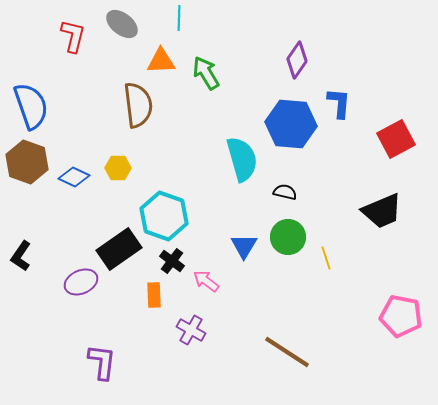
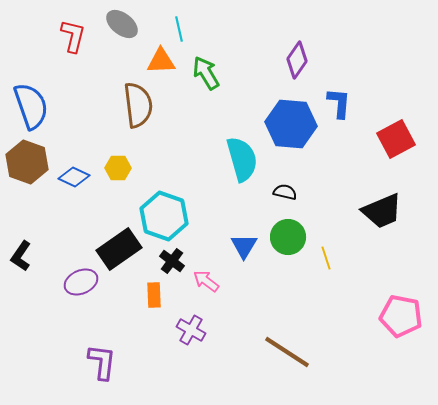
cyan line: moved 11 px down; rotated 15 degrees counterclockwise
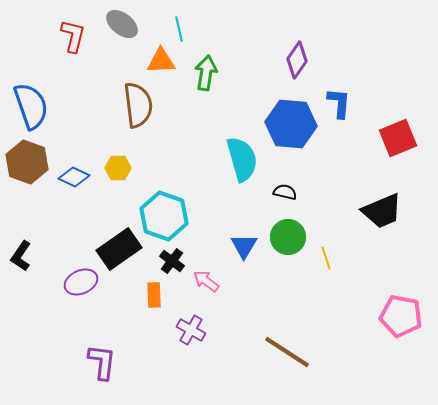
green arrow: rotated 40 degrees clockwise
red square: moved 2 px right, 1 px up; rotated 6 degrees clockwise
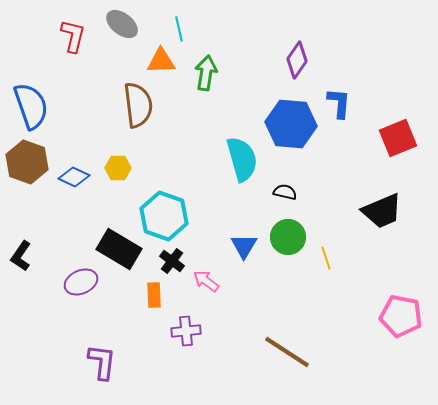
black rectangle: rotated 66 degrees clockwise
purple cross: moved 5 px left, 1 px down; rotated 36 degrees counterclockwise
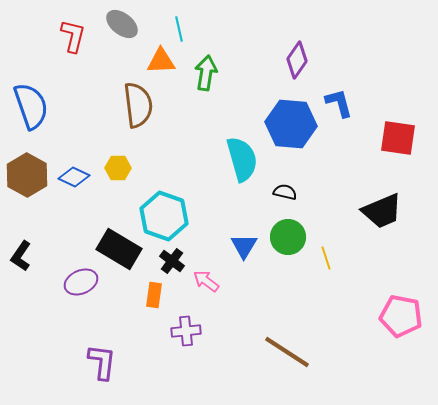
blue L-shape: rotated 20 degrees counterclockwise
red square: rotated 30 degrees clockwise
brown hexagon: moved 13 px down; rotated 9 degrees clockwise
orange rectangle: rotated 10 degrees clockwise
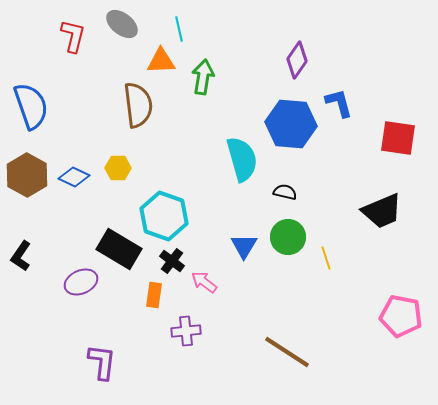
green arrow: moved 3 px left, 4 px down
pink arrow: moved 2 px left, 1 px down
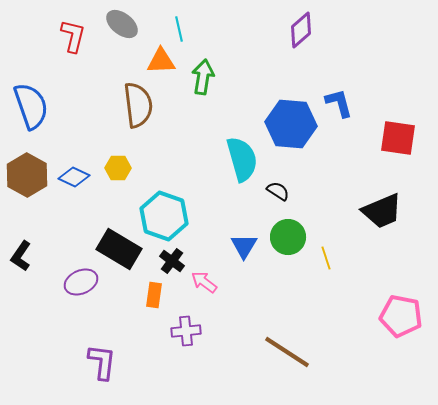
purple diamond: moved 4 px right, 30 px up; rotated 15 degrees clockwise
black semicircle: moved 7 px left, 1 px up; rotated 20 degrees clockwise
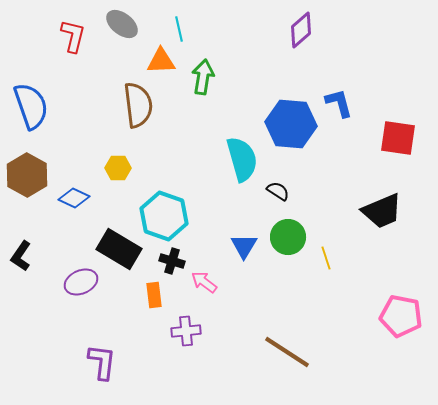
blue diamond: moved 21 px down
black cross: rotated 20 degrees counterclockwise
orange rectangle: rotated 15 degrees counterclockwise
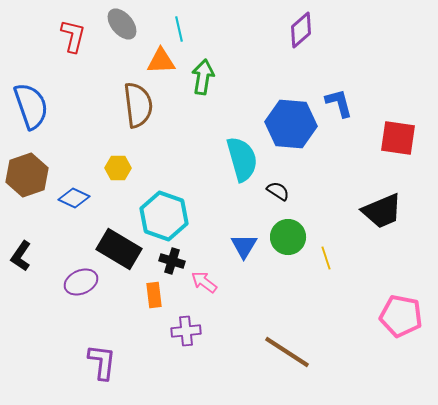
gray ellipse: rotated 12 degrees clockwise
brown hexagon: rotated 12 degrees clockwise
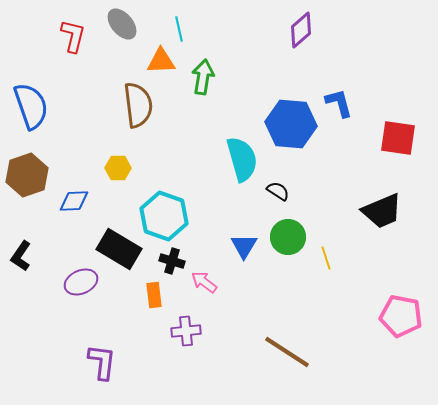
blue diamond: moved 3 px down; rotated 28 degrees counterclockwise
